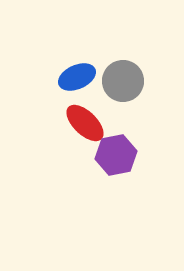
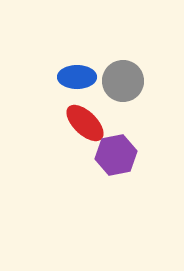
blue ellipse: rotated 24 degrees clockwise
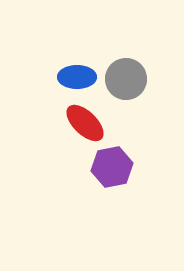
gray circle: moved 3 px right, 2 px up
purple hexagon: moved 4 px left, 12 px down
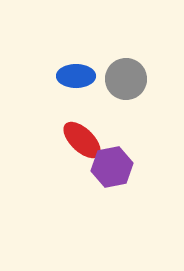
blue ellipse: moved 1 px left, 1 px up
red ellipse: moved 3 px left, 17 px down
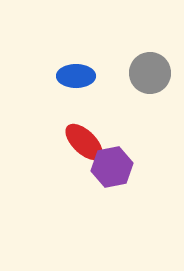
gray circle: moved 24 px right, 6 px up
red ellipse: moved 2 px right, 2 px down
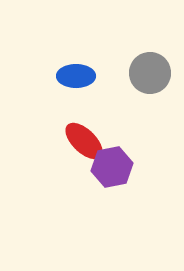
red ellipse: moved 1 px up
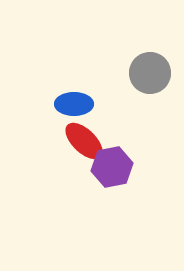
blue ellipse: moved 2 px left, 28 px down
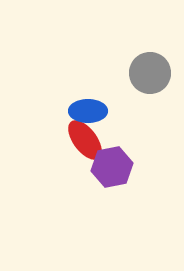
blue ellipse: moved 14 px right, 7 px down
red ellipse: moved 1 px right, 1 px up; rotated 9 degrees clockwise
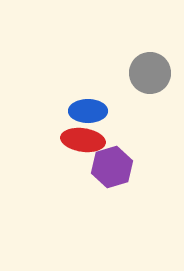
red ellipse: moved 2 px left; rotated 45 degrees counterclockwise
purple hexagon: rotated 6 degrees counterclockwise
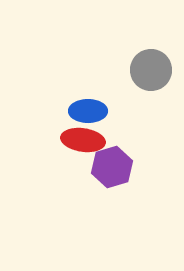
gray circle: moved 1 px right, 3 px up
